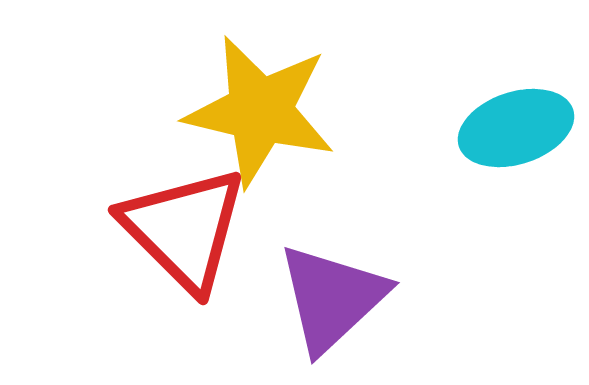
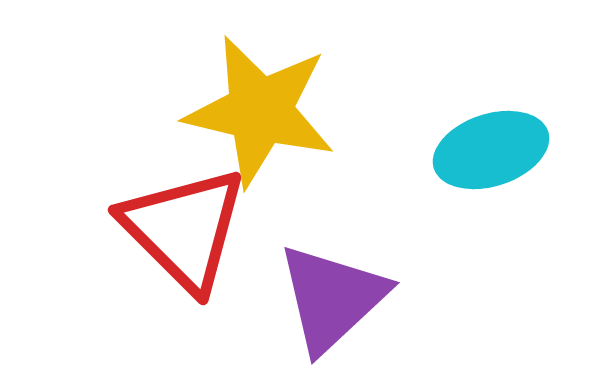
cyan ellipse: moved 25 px left, 22 px down
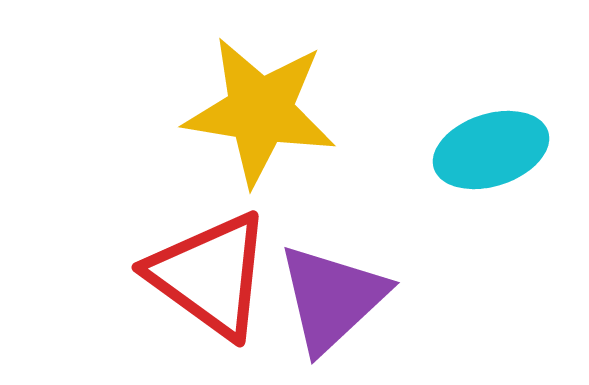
yellow star: rotated 4 degrees counterclockwise
red triangle: moved 26 px right, 46 px down; rotated 9 degrees counterclockwise
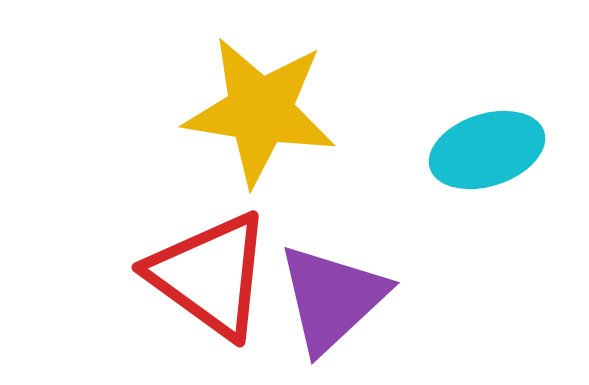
cyan ellipse: moved 4 px left
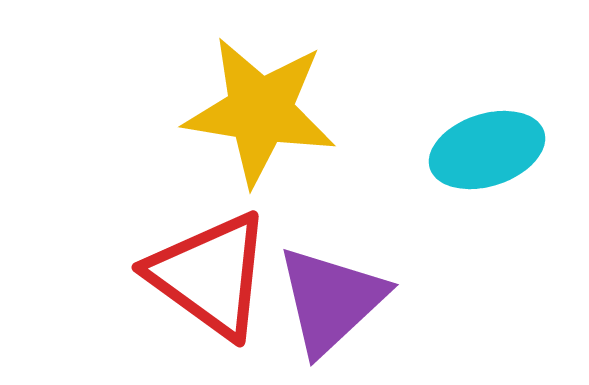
purple triangle: moved 1 px left, 2 px down
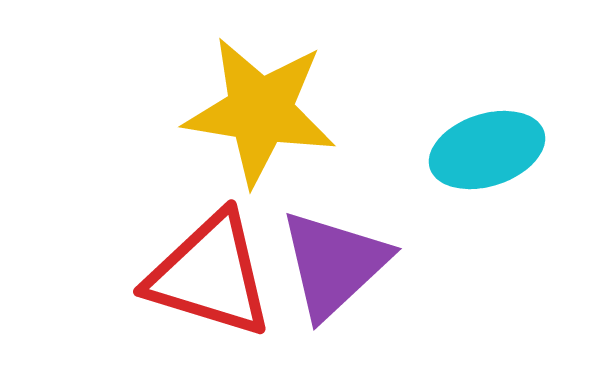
red triangle: rotated 19 degrees counterclockwise
purple triangle: moved 3 px right, 36 px up
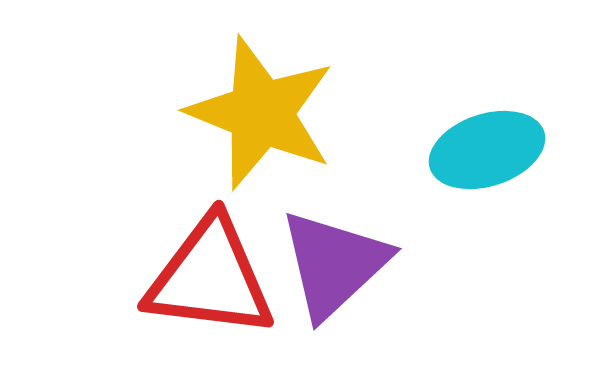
yellow star: moved 1 px right, 2 px down; rotated 13 degrees clockwise
red triangle: moved 3 px down; rotated 10 degrees counterclockwise
